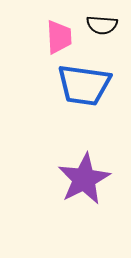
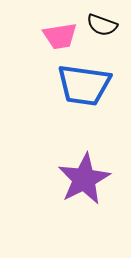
black semicircle: rotated 16 degrees clockwise
pink trapezoid: moved 1 px right, 1 px up; rotated 84 degrees clockwise
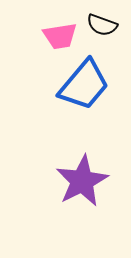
blue trapezoid: rotated 58 degrees counterclockwise
purple star: moved 2 px left, 2 px down
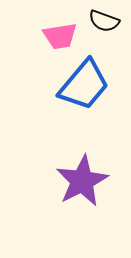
black semicircle: moved 2 px right, 4 px up
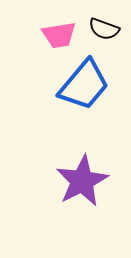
black semicircle: moved 8 px down
pink trapezoid: moved 1 px left, 1 px up
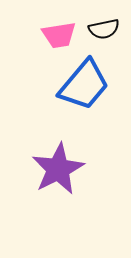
black semicircle: rotated 32 degrees counterclockwise
purple star: moved 24 px left, 12 px up
